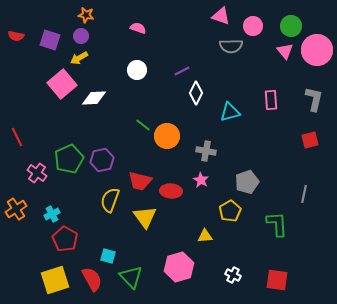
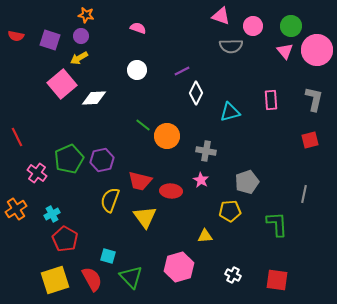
yellow pentagon at (230, 211): rotated 25 degrees clockwise
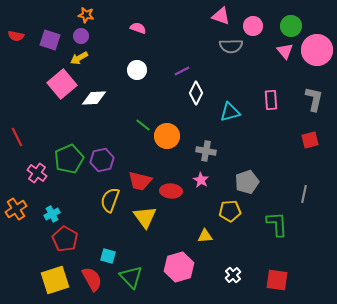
white cross at (233, 275): rotated 21 degrees clockwise
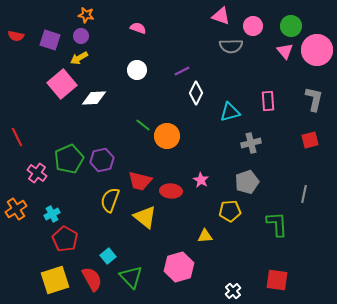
pink rectangle at (271, 100): moved 3 px left, 1 px down
gray cross at (206, 151): moved 45 px right, 8 px up; rotated 24 degrees counterclockwise
yellow triangle at (145, 217): rotated 15 degrees counterclockwise
cyan square at (108, 256): rotated 35 degrees clockwise
white cross at (233, 275): moved 16 px down
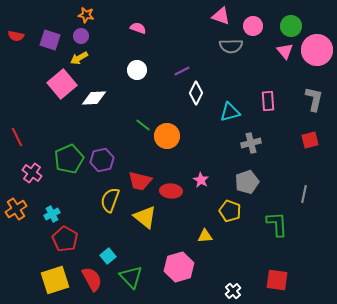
pink cross at (37, 173): moved 5 px left
yellow pentagon at (230, 211): rotated 25 degrees clockwise
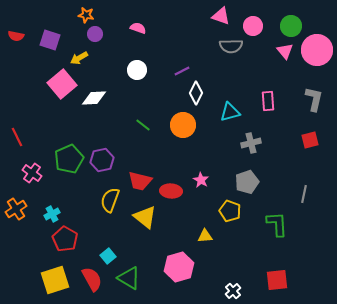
purple circle at (81, 36): moved 14 px right, 2 px up
orange circle at (167, 136): moved 16 px right, 11 px up
green triangle at (131, 277): moved 2 px left, 1 px down; rotated 15 degrees counterclockwise
red square at (277, 280): rotated 15 degrees counterclockwise
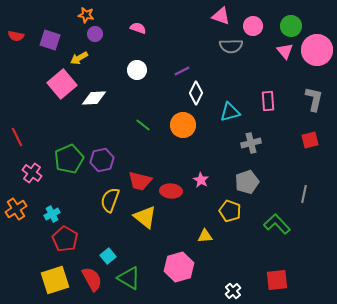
green L-shape at (277, 224): rotated 40 degrees counterclockwise
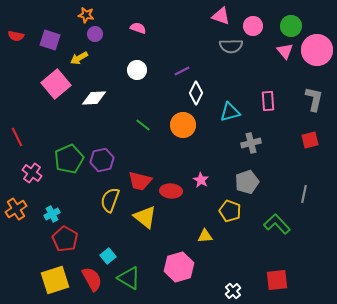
pink square at (62, 84): moved 6 px left
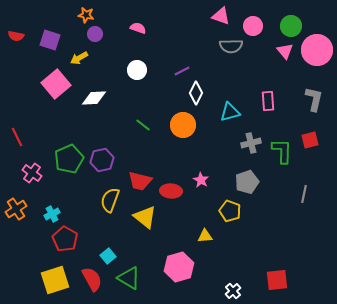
green L-shape at (277, 224): moved 5 px right, 73 px up; rotated 44 degrees clockwise
